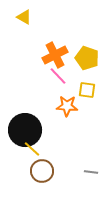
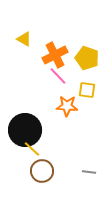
yellow triangle: moved 22 px down
gray line: moved 2 px left
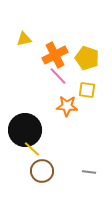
yellow triangle: rotated 42 degrees counterclockwise
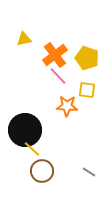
orange cross: rotated 10 degrees counterclockwise
gray line: rotated 24 degrees clockwise
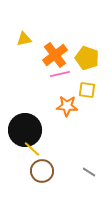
pink line: moved 2 px right, 2 px up; rotated 60 degrees counterclockwise
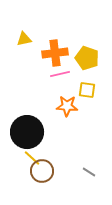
orange cross: moved 2 px up; rotated 30 degrees clockwise
black circle: moved 2 px right, 2 px down
yellow line: moved 9 px down
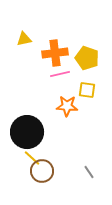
gray line: rotated 24 degrees clockwise
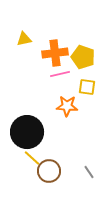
yellow pentagon: moved 4 px left, 1 px up
yellow square: moved 3 px up
brown circle: moved 7 px right
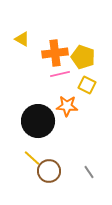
yellow triangle: moved 2 px left; rotated 42 degrees clockwise
yellow square: moved 2 px up; rotated 18 degrees clockwise
black circle: moved 11 px right, 11 px up
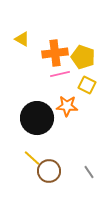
black circle: moved 1 px left, 3 px up
